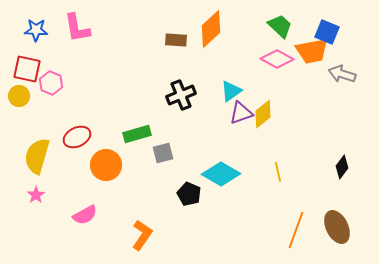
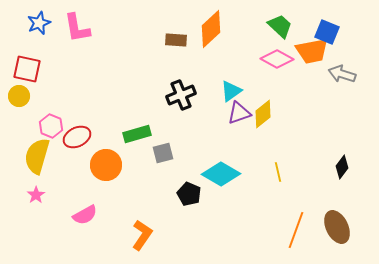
blue star: moved 3 px right, 7 px up; rotated 25 degrees counterclockwise
pink hexagon: moved 43 px down
purple triangle: moved 2 px left
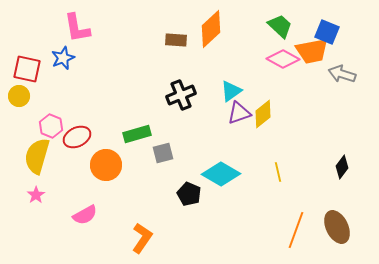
blue star: moved 24 px right, 35 px down
pink diamond: moved 6 px right
orange L-shape: moved 3 px down
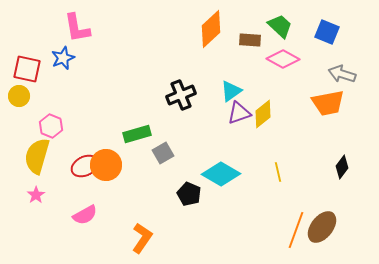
brown rectangle: moved 74 px right
orange trapezoid: moved 16 px right, 52 px down
red ellipse: moved 8 px right, 29 px down
gray square: rotated 15 degrees counterclockwise
brown ellipse: moved 15 px left; rotated 64 degrees clockwise
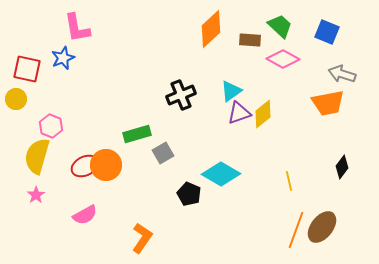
yellow circle: moved 3 px left, 3 px down
yellow line: moved 11 px right, 9 px down
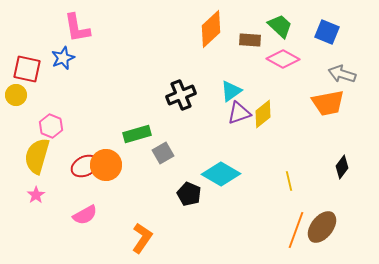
yellow circle: moved 4 px up
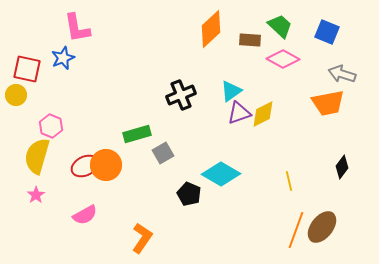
yellow diamond: rotated 12 degrees clockwise
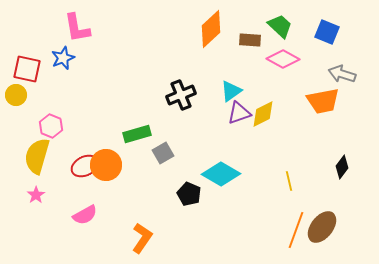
orange trapezoid: moved 5 px left, 2 px up
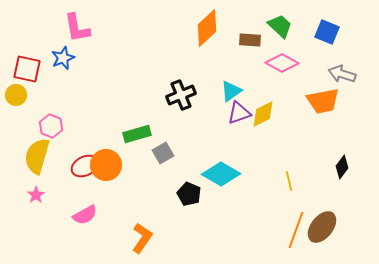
orange diamond: moved 4 px left, 1 px up
pink diamond: moved 1 px left, 4 px down
